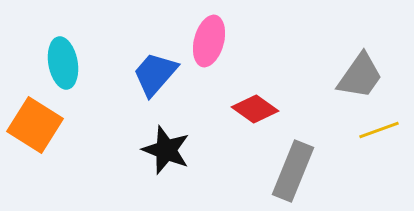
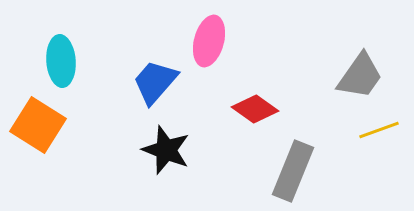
cyan ellipse: moved 2 px left, 2 px up; rotated 6 degrees clockwise
blue trapezoid: moved 8 px down
orange square: moved 3 px right
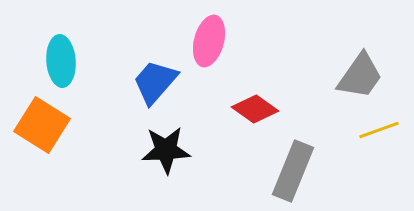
orange square: moved 4 px right
black star: rotated 24 degrees counterclockwise
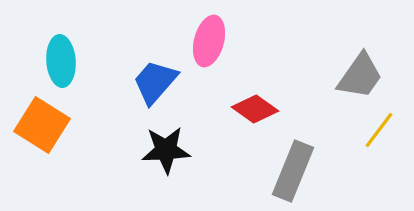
yellow line: rotated 33 degrees counterclockwise
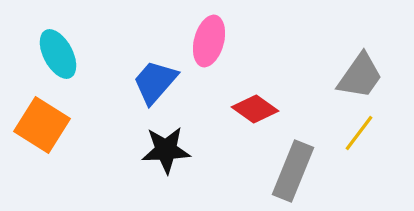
cyan ellipse: moved 3 px left, 7 px up; rotated 24 degrees counterclockwise
yellow line: moved 20 px left, 3 px down
